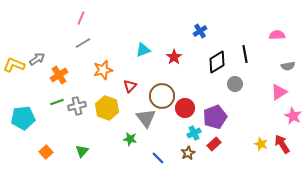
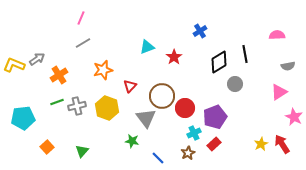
cyan triangle: moved 4 px right, 3 px up
black diamond: moved 2 px right
pink star: moved 1 px right, 1 px down
green star: moved 2 px right, 2 px down
yellow star: rotated 24 degrees clockwise
orange square: moved 1 px right, 5 px up
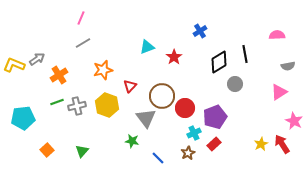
yellow hexagon: moved 3 px up
pink star: moved 4 px down
orange square: moved 3 px down
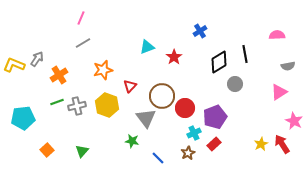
gray arrow: rotated 21 degrees counterclockwise
